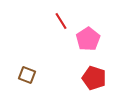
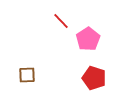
red line: rotated 12 degrees counterclockwise
brown square: rotated 24 degrees counterclockwise
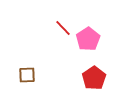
red line: moved 2 px right, 7 px down
red pentagon: rotated 20 degrees clockwise
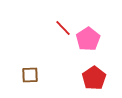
brown square: moved 3 px right
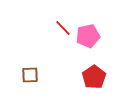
pink pentagon: moved 3 px up; rotated 20 degrees clockwise
red pentagon: moved 1 px up
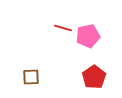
red line: rotated 30 degrees counterclockwise
brown square: moved 1 px right, 2 px down
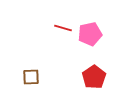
pink pentagon: moved 2 px right, 2 px up
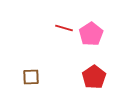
red line: moved 1 px right
pink pentagon: moved 1 px right; rotated 20 degrees counterclockwise
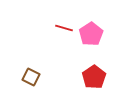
brown square: rotated 30 degrees clockwise
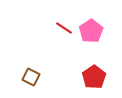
red line: rotated 18 degrees clockwise
pink pentagon: moved 3 px up
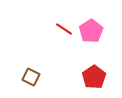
red line: moved 1 px down
